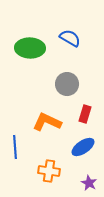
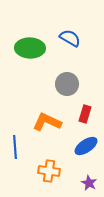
blue ellipse: moved 3 px right, 1 px up
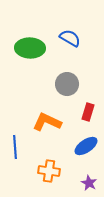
red rectangle: moved 3 px right, 2 px up
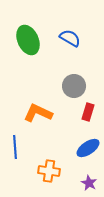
green ellipse: moved 2 px left, 8 px up; rotated 64 degrees clockwise
gray circle: moved 7 px right, 2 px down
orange L-shape: moved 9 px left, 9 px up
blue ellipse: moved 2 px right, 2 px down
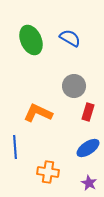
green ellipse: moved 3 px right
orange cross: moved 1 px left, 1 px down
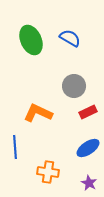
red rectangle: rotated 48 degrees clockwise
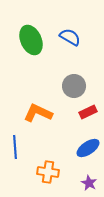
blue semicircle: moved 1 px up
